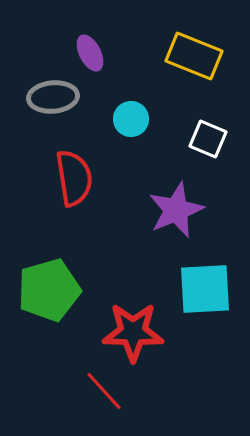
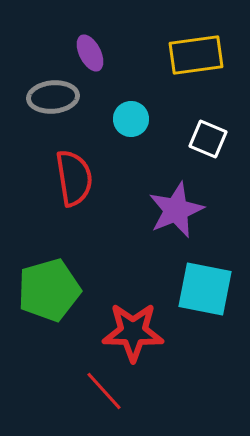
yellow rectangle: moved 2 px right, 1 px up; rotated 30 degrees counterclockwise
cyan square: rotated 14 degrees clockwise
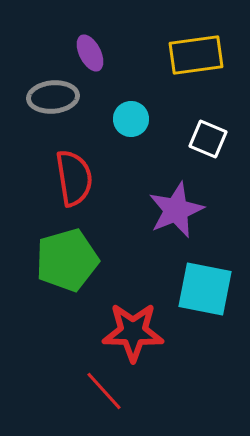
green pentagon: moved 18 px right, 30 px up
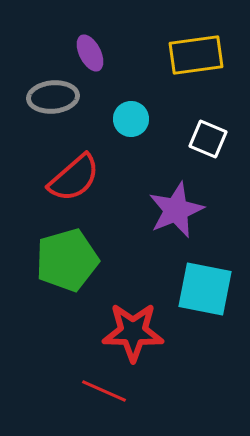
red semicircle: rotated 58 degrees clockwise
red line: rotated 24 degrees counterclockwise
